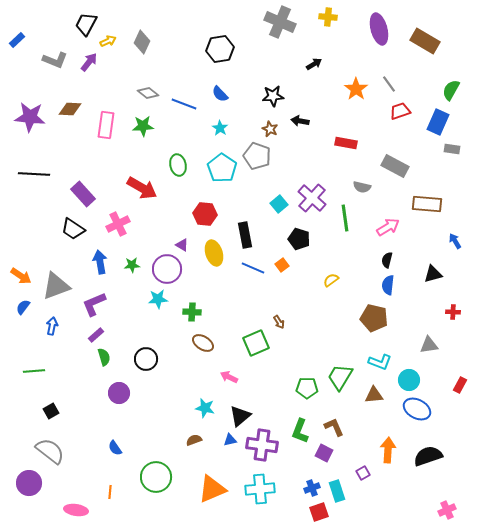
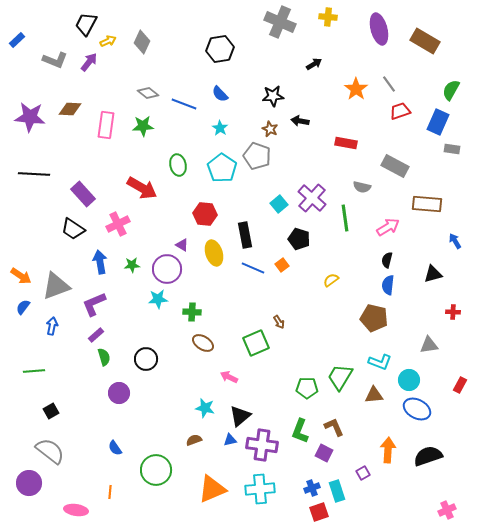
green circle at (156, 477): moved 7 px up
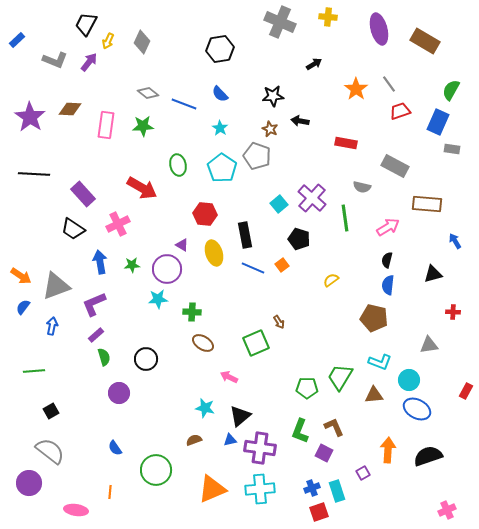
yellow arrow at (108, 41): rotated 140 degrees clockwise
purple star at (30, 117): rotated 28 degrees clockwise
red rectangle at (460, 385): moved 6 px right, 6 px down
purple cross at (262, 445): moved 2 px left, 3 px down
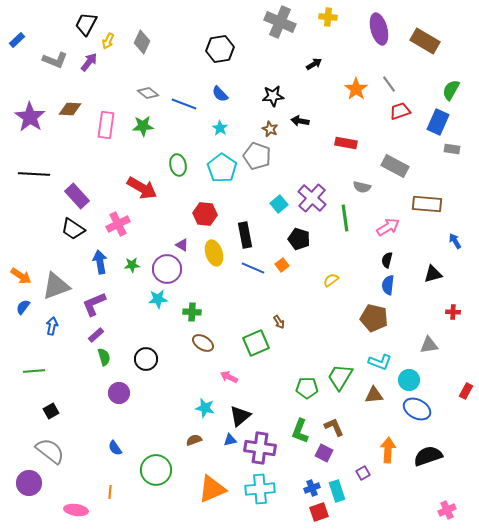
purple rectangle at (83, 194): moved 6 px left, 2 px down
